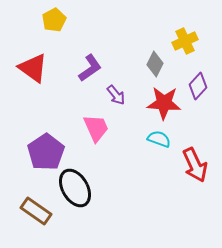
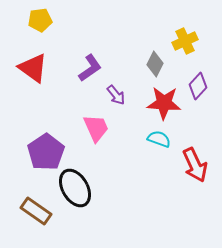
yellow pentagon: moved 14 px left; rotated 20 degrees clockwise
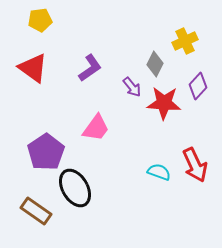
purple arrow: moved 16 px right, 8 px up
pink trapezoid: rotated 60 degrees clockwise
cyan semicircle: moved 33 px down
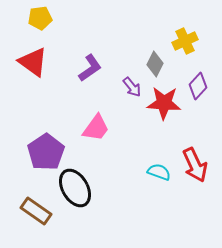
yellow pentagon: moved 2 px up
red triangle: moved 6 px up
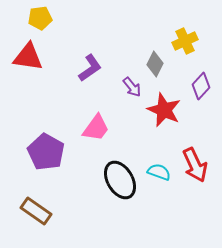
red triangle: moved 5 px left, 5 px up; rotated 28 degrees counterclockwise
purple diamond: moved 3 px right
red star: moved 7 px down; rotated 20 degrees clockwise
purple pentagon: rotated 9 degrees counterclockwise
black ellipse: moved 45 px right, 8 px up
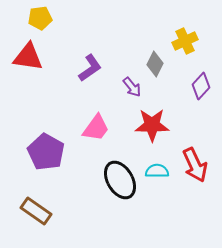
red star: moved 12 px left, 15 px down; rotated 24 degrees counterclockwise
cyan semicircle: moved 2 px left, 1 px up; rotated 20 degrees counterclockwise
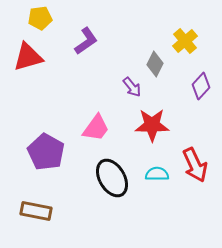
yellow cross: rotated 15 degrees counterclockwise
red triangle: rotated 24 degrees counterclockwise
purple L-shape: moved 4 px left, 27 px up
cyan semicircle: moved 3 px down
black ellipse: moved 8 px left, 2 px up
brown rectangle: rotated 24 degrees counterclockwise
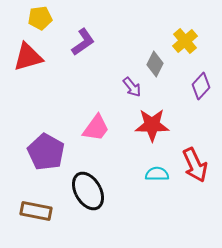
purple L-shape: moved 3 px left, 1 px down
black ellipse: moved 24 px left, 13 px down
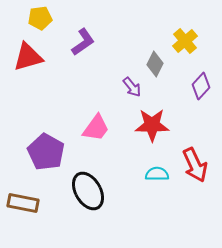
brown rectangle: moved 13 px left, 8 px up
